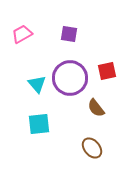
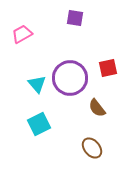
purple square: moved 6 px right, 16 px up
red square: moved 1 px right, 3 px up
brown semicircle: moved 1 px right
cyan square: rotated 20 degrees counterclockwise
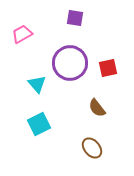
purple circle: moved 15 px up
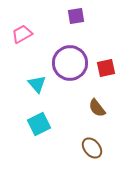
purple square: moved 1 px right, 2 px up; rotated 18 degrees counterclockwise
red square: moved 2 px left
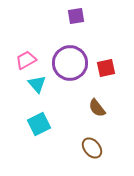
pink trapezoid: moved 4 px right, 26 px down
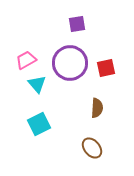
purple square: moved 1 px right, 8 px down
brown semicircle: rotated 138 degrees counterclockwise
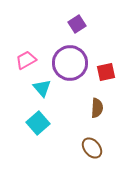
purple square: rotated 24 degrees counterclockwise
red square: moved 4 px down
cyan triangle: moved 5 px right, 4 px down
cyan square: moved 1 px left, 1 px up; rotated 15 degrees counterclockwise
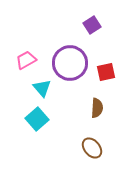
purple square: moved 15 px right, 1 px down
cyan square: moved 1 px left, 4 px up
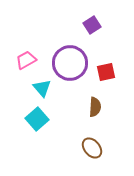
brown semicircle: moved 2 px left, 1 px up
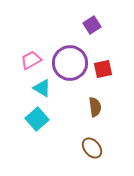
pink trapezoid: moved 5 px right
red square: moved 3 px left, 3 px up
cyan triangle: rotated 18 degrees counterclockwise
brown semicircle: rotated 12 degrees counterclockwise
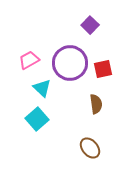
purple square: moved 2 px left; rotated 12 degrees counterclockwise
pink trapezoid: moved 2 px left
cyan triangle: rotated 12 degrees clockwise
brown semicircle: moved 1 px right, 3 px up
brown ellipse: moved 2 px left
